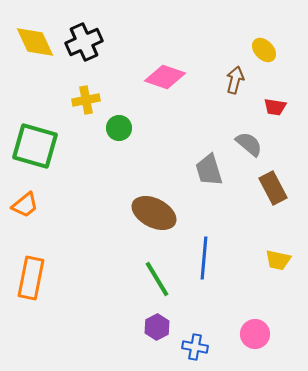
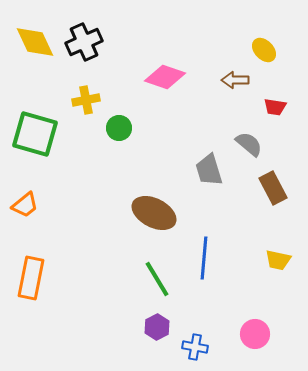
brown arrow: rotated 104 degrees counterclockwise
green square: moved 12 px up
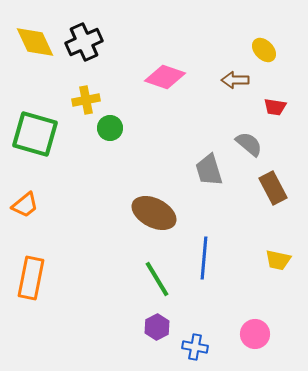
green circle: moved 9 px left
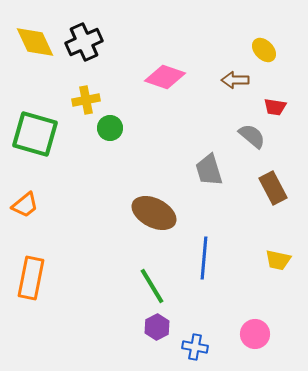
gray semicircle: moved 3 px right, 8 px up
green line: moved 5 px left, 7 px down
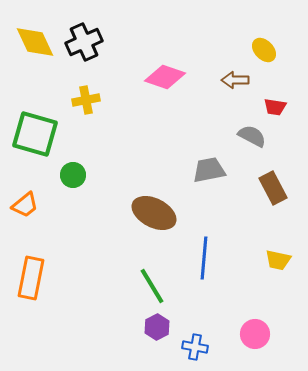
green circle: moved 37 px left, 47 px down
gray semicircle: rotated 12 degrees counterclockwise
gray trapezoid: rotated 96 degrees clockwise
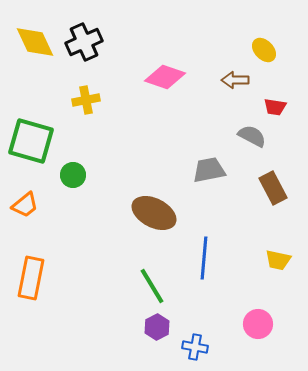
green square: moved 4 px left, 7 px down
pink circle: moved 3 px right, 10 px up
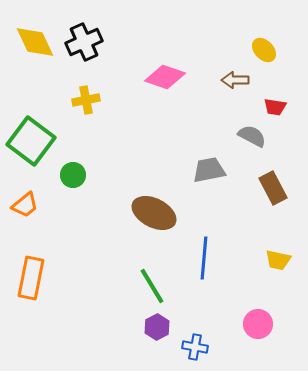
green square: rotated 21 degrees clockwise
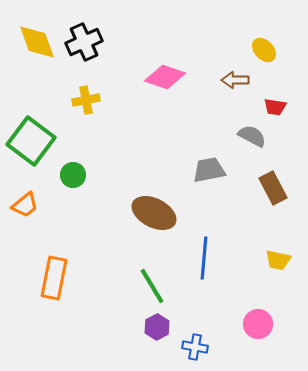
yellow diamond: moved 2 px right; rotated 6 degrees clockwise
orange rectangle: moved 23 px right
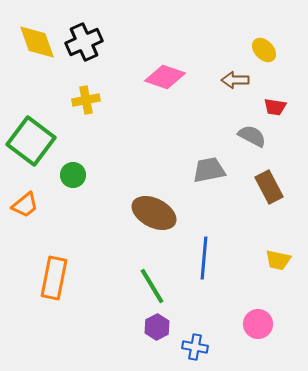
brown rectangle: moved 4 px left, 1 px up
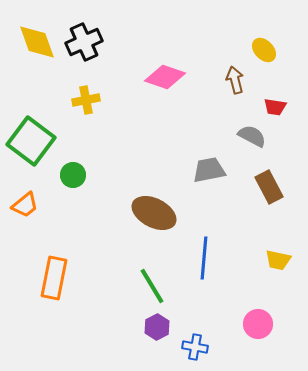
brown arrow: rotated 76 degrees clockwise
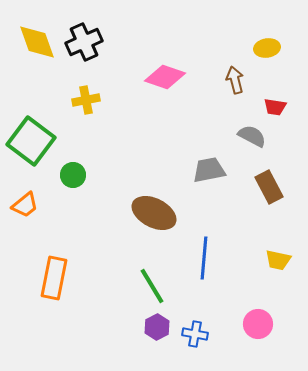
yellow ellipse: moved 3 px right, 2 px up; rotated 55 degrees counterclockwise
blue cross: moved 13 px up
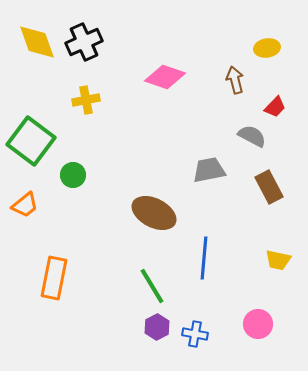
red trapezoid: rotated 55 degrees counterclockwise
